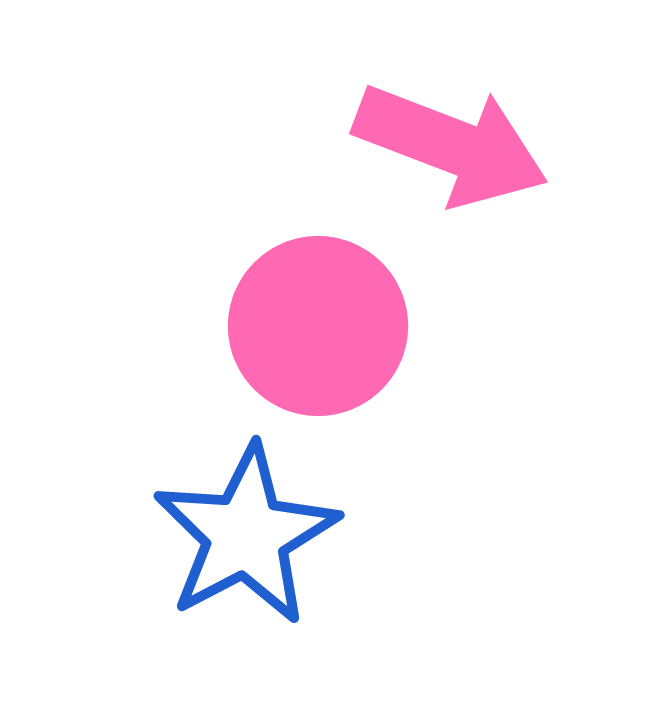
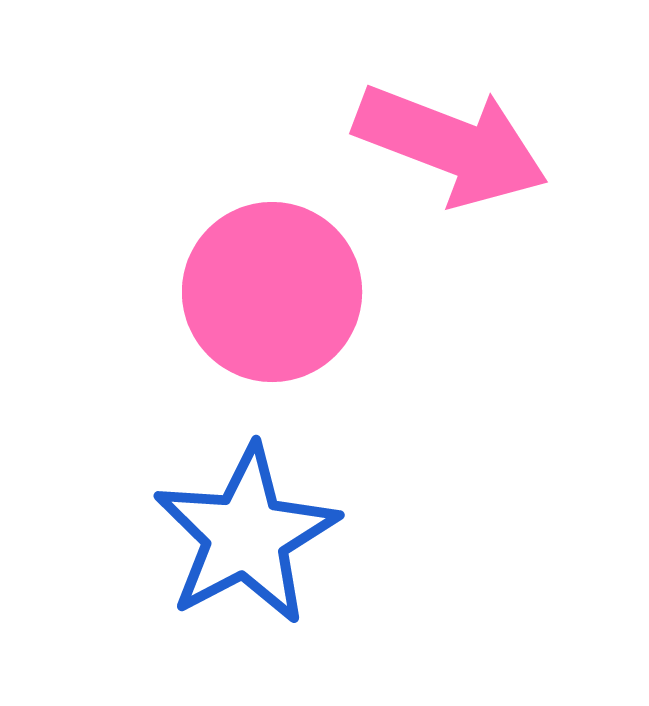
pink circle: moved 46 px left, 34 px up
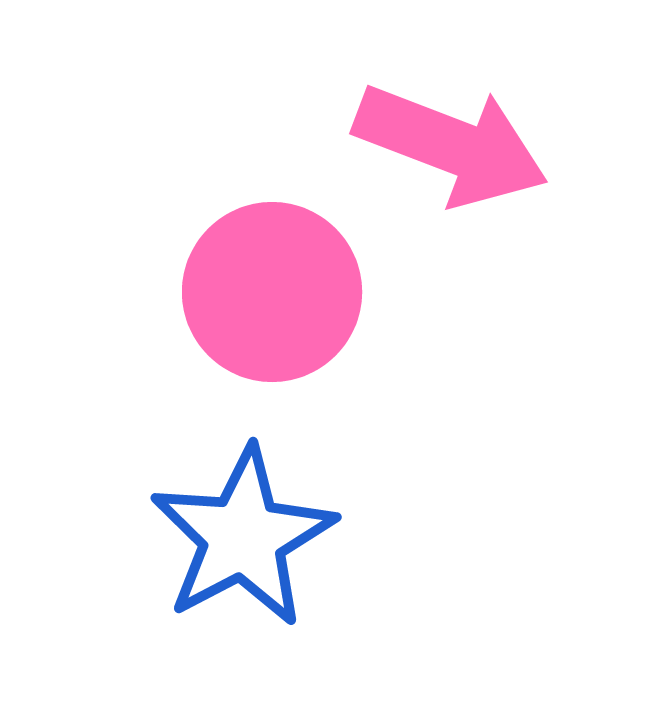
blue star: moved 3 px left, 2 px down
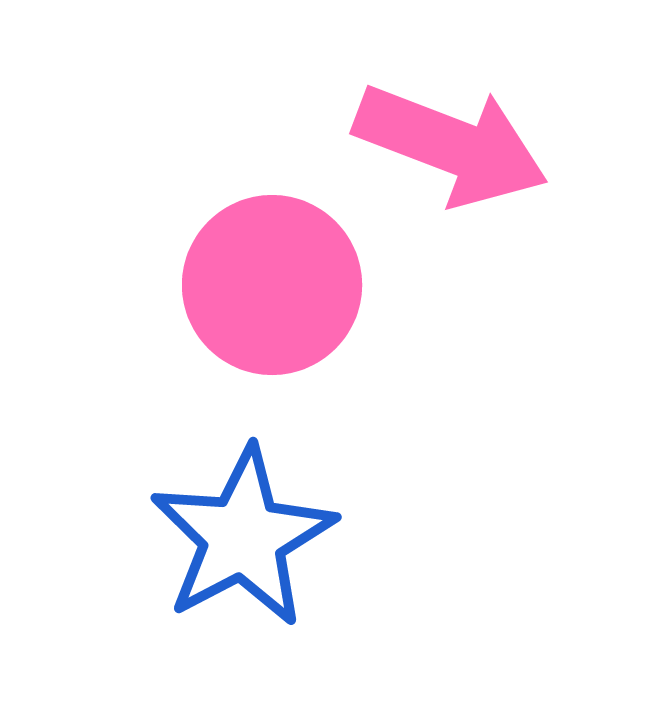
pink circle: moved 7 px up
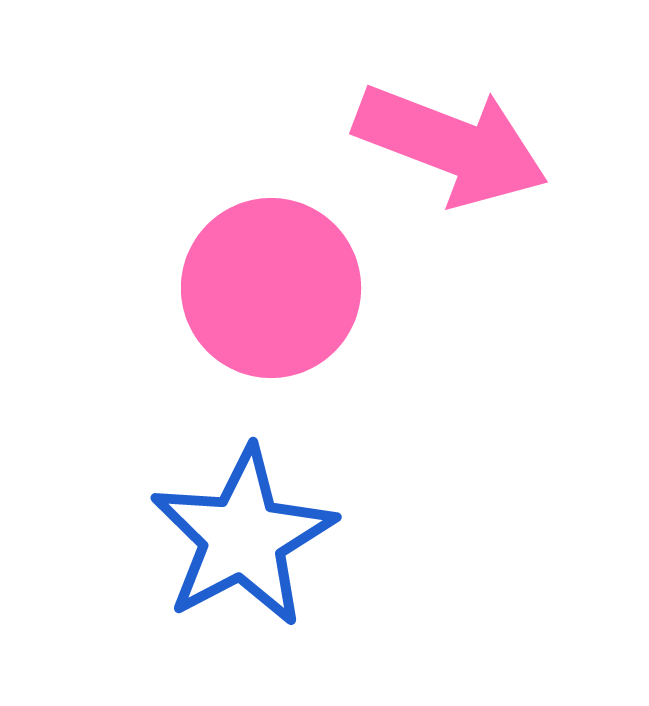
pink circle: moved 1 px left, 3 px down
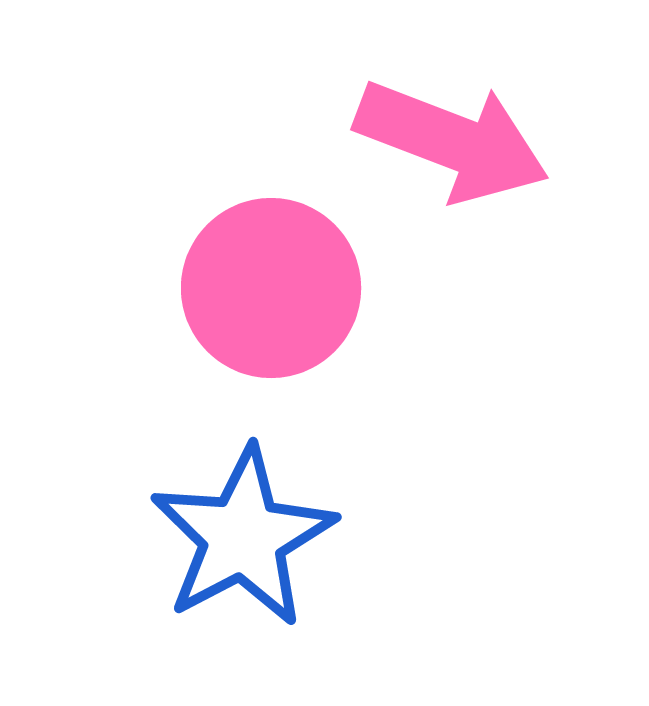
pink arrow: moved 1 px right, 4 px up
